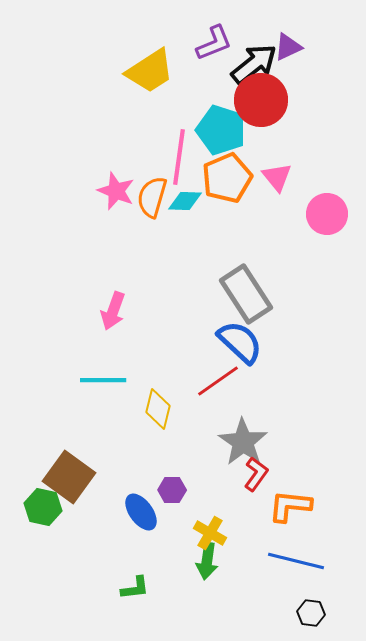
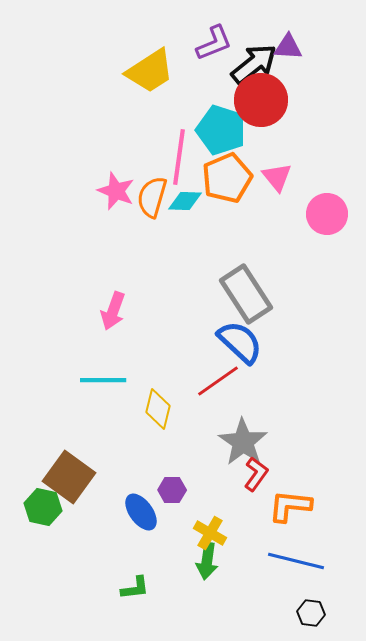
purple triangle: rotated 28 degrees clockwise
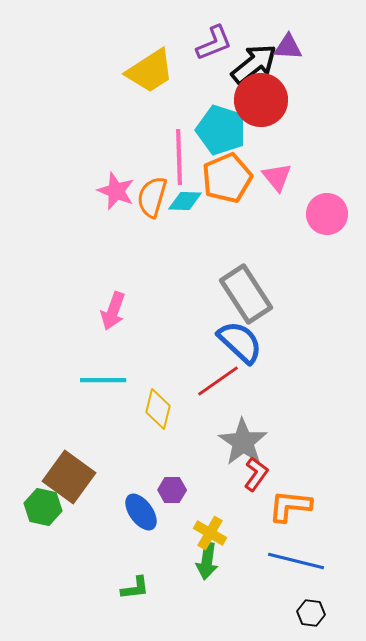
pink line: rotated 10 degrees counterclockwise
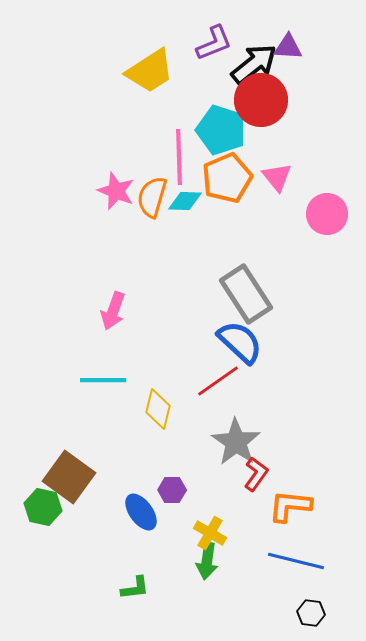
gray star: moved 7 px left
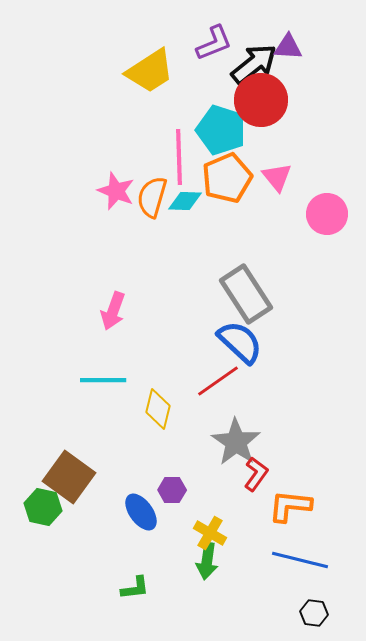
blue line: moved 4 px right, 1 px up
black hexagon: moved 3 px right
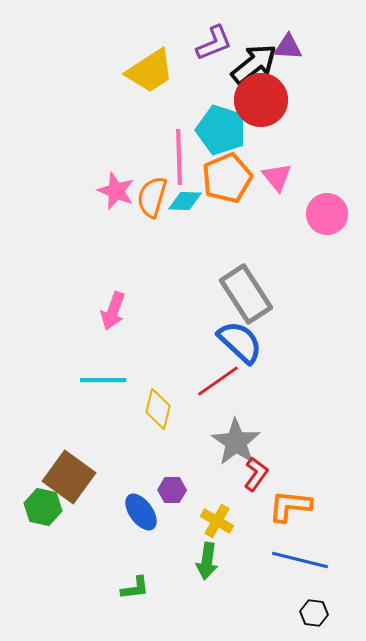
yellow cross: moved 7 px right, 12 px up
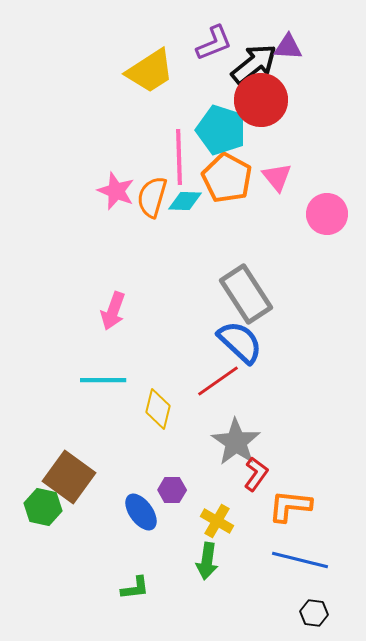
orange pentagon: rotated 21 degrees counterclockwise
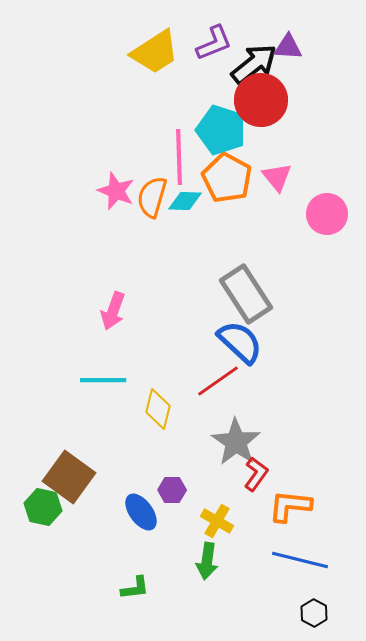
yellow trapezoid: moved 5 px right, 19 px up
black hexagon: rotated 20 degrees clockwise
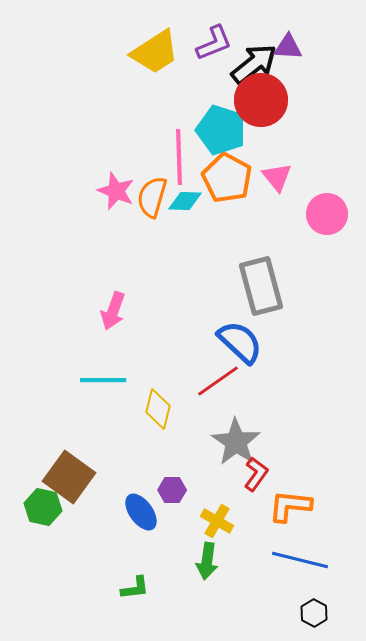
gray rectangle: moved 15 px right, 8 px up; rotated 18 degrees clockwise
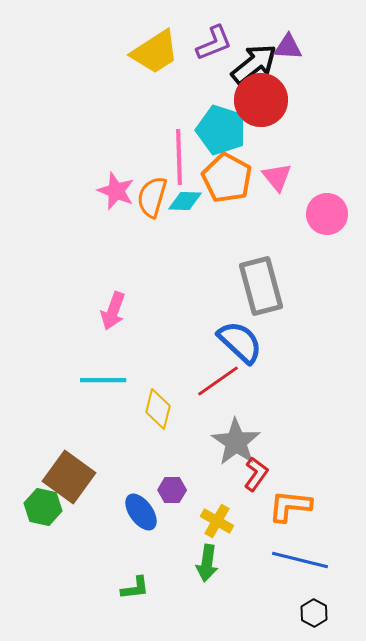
green arrow: moved 2 px down
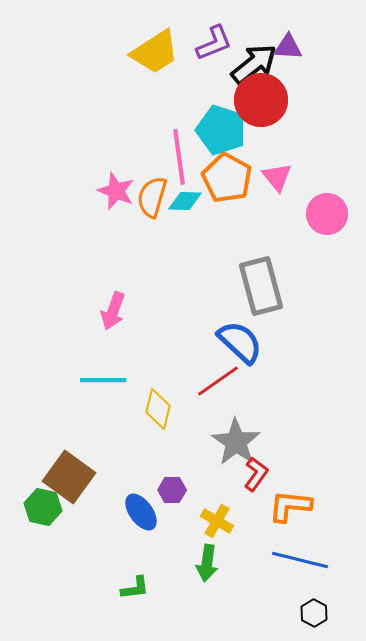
pink line: rotated 6 degrees counterclockwise
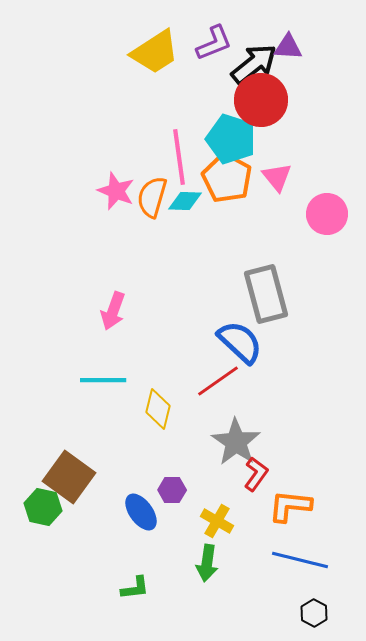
cyan pentagon: moved 10 px right, 9 px down
gray rectangle: moved 5 px right, 8 px down
